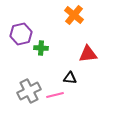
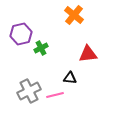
green cross: rotated 32 degrees counterclockwise
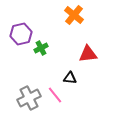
gray cross: moved 7 px down
pink line: rotated 66 degrees clockwise
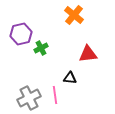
pink line: rotated 30 degrees clockwise
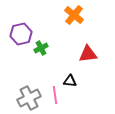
black triangle: moved 3 px down
